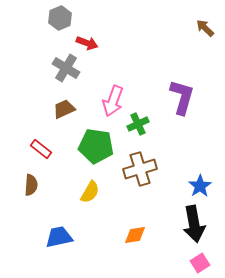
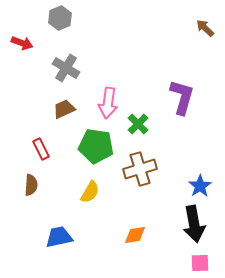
red arrow: moved 65 px left
pink arrow: moved 5 px left, 2 px down; rotated 12 degrees counterclockwise
green cross: rotated 20 degrees counterclockwise
red rectangle: rotated 25 degrees clockwise
pink square: rotated 30 degrees clockwise
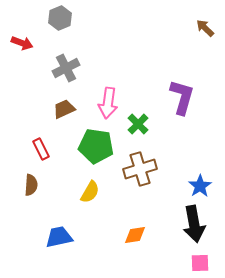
gray cross: rotated 32 degrees clockwise
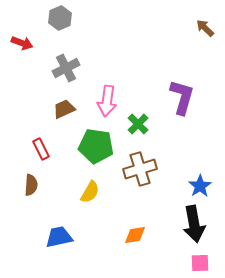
pink arrow: moved 1 px left, 2 px up
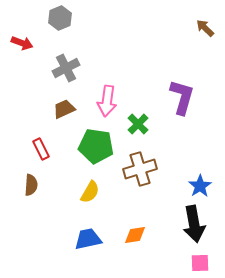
blue trapezoid: moved 29 px right, 2 px down
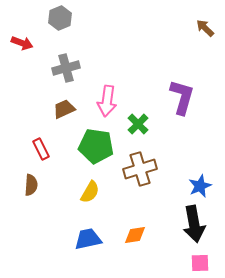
gray cross: rotated 12 degrees clockwise
blue star: rotated 10 degrees clockwise
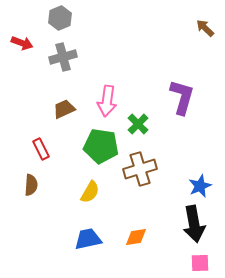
gray cross: moved 3 px left, 11 px up
green pentagon: moved 5 px right
orange diamond: moved 1 px right, 2 px down
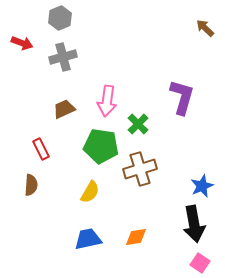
blue star: moved 2 px right
pink square: rotated 36 degrees clockwise
